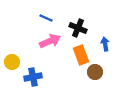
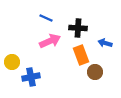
black cross: rotated 18 degrees counterclockwise
blue arrow: moved 1 px up; rotated 64 degrees counterclockwise
blue cross: moved 2 px left
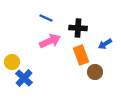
blue arrow: moved 1 px down; rotated 48 degrees counterclockwise
blue cross: moved 7 px left, 1 px down; rotated 36 degrees counterclockwise
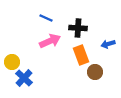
blue arrow: moved 3 px right; rotated 16 degrees clockwise
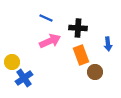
blue arrow: rotated 80 degrees counterclockwise
blue cross: rotated 12 degrees clockwise
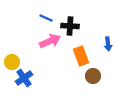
black cross: moved 8 px left, 2 px up
orange rectangle: moved 1 px down
brown circle: moved 2 px left, 4 px down
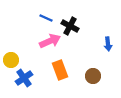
black cross: rotated 24 degrees clockwise
orange rectangle: moved 21 px left, 14 px down
yellow circle: moved 1 px left, 2 px up
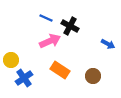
blue arrow: rotated 56 degrees counterclockwise
orange rectangle: rotated 36 degrees counterclockwise
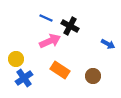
yellow circle: moved 5 px right, 1 px up
